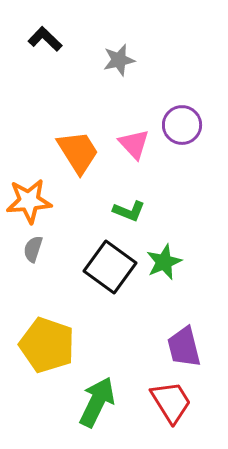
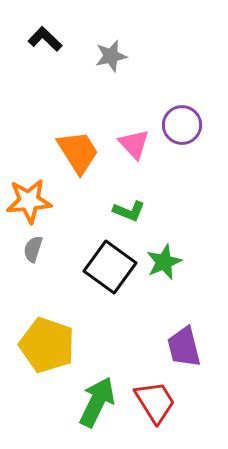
gray star: moved 8 px left, 4 px up
red trapezoid: moved 16 px left
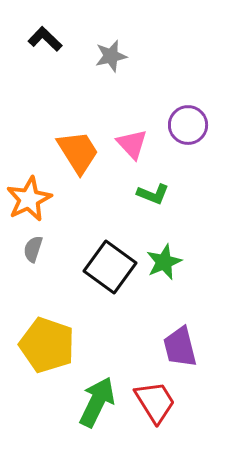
purple circle: moved 6 px right
pink triangle: moved 2 px left
orange star: moved 2 px up; rotated 21 degrees counterclockwise
green L-shape: moved 24 px right, 17 px up
purple trapezoid: moved 4 px left
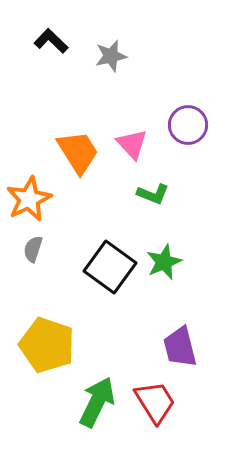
black L-shape: moved 6 px right, 2 px down
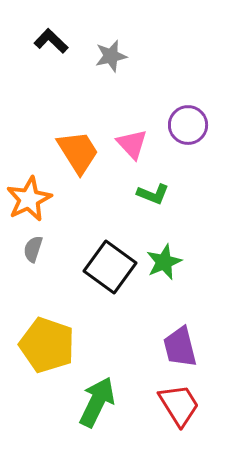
red trapezoid: moved 24 px right, 3 px down
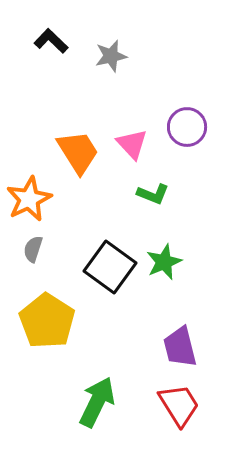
purple circle: moved 1 px left, 2 px down
yellow pentagon: moved 24 px up; rotated 14 degrees clockwise
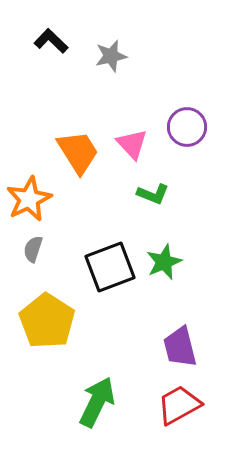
black square: rotated 33 degrees clockwise
red trapezoid: rotated 87 degrees counterclockwise
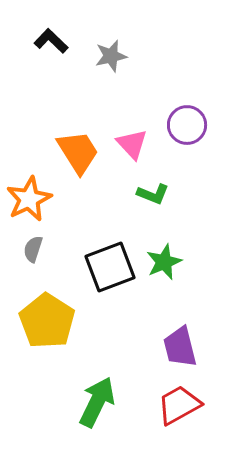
purple circle: moved 2 px up
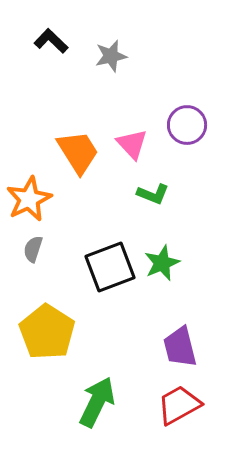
green star: moved 2 px left, 1 px down
yellow pentagon: moved 11 px down
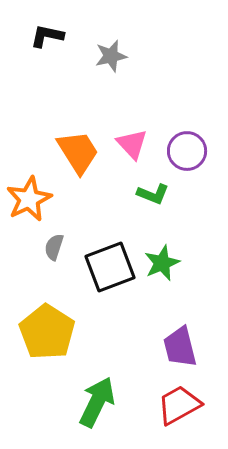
black L-shape: moved 4 px left, 5 px up; rotated 32 degrees counterclockwise
purple circle: moved 26 px down
gray semicircle: moved 21 px right, 2 px up
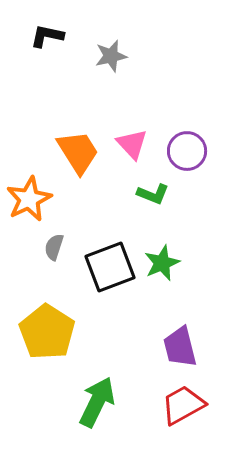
red trapezoid: moved 4 px right
